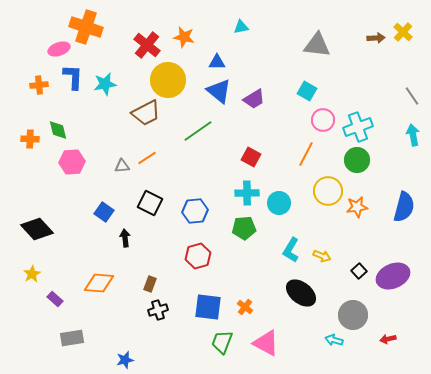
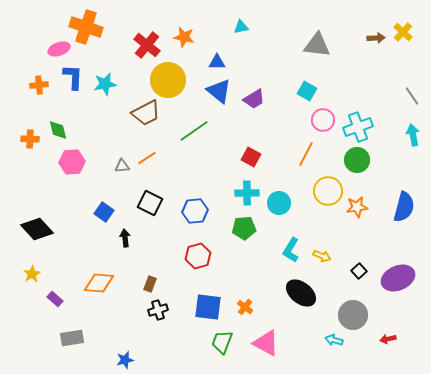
green line at (198, 131): moved 4 px left
purple ellipse at (393, 276): moved 5 px right, 2 px down
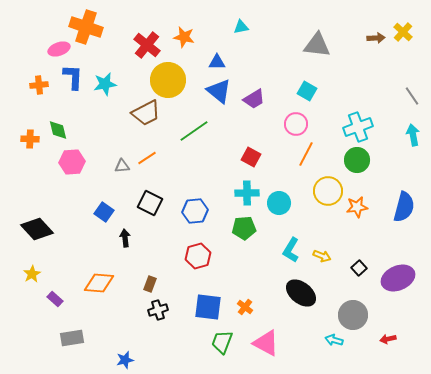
pink circle at (323, 120): moved 27 px left, 4 px down
black square at (359, 271): moved 3 px up
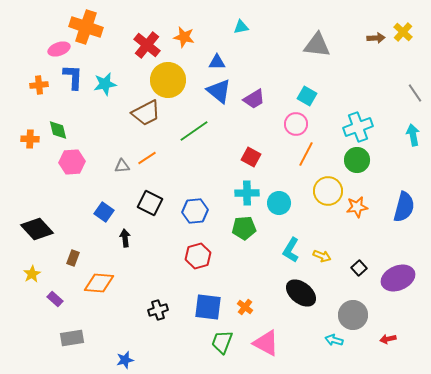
cyan square at (307, 91): moved 5 px down
gray line at (412, 96): moved 3 px right, 3 px up
brown rectangle at (150, 284): moved 77 px left, 26 px up
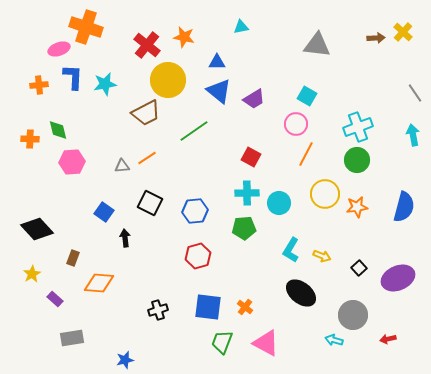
yellow circle at (328, 191): moved 3 px left, 3 px down
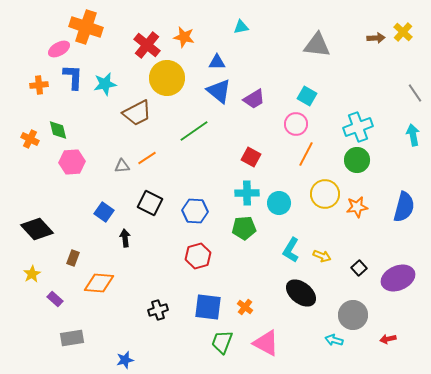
pink ellipse at (59, 49): rotated 10 degrees counterclockwise
yellow circle at (168, 80): moved 1 px left, 2 px up
brown trapezoid at (146, 113): moved 9 px left
orange cross at (30, 139): rotated 24 degrees clockwise
blue hexagon at (195, 211): rotated 10 degrees clockwise
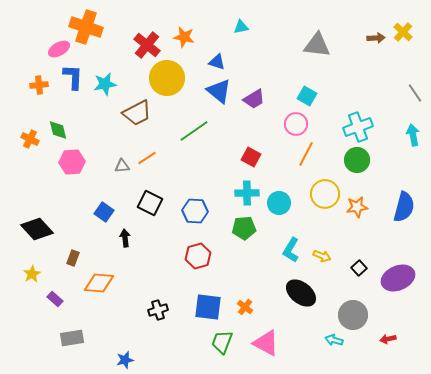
blue triangle at (217, 62): rotated 18 degrees clockwise
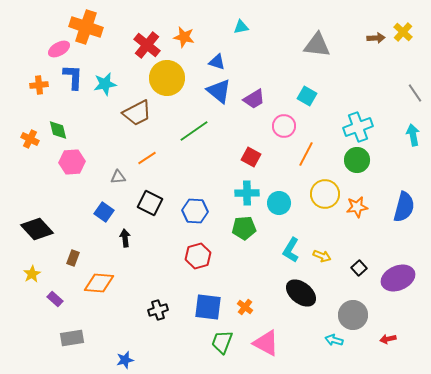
pink circle at (296, 124): moved 12 px left, 2 px down
gray triangle at (122, 166): moved 4 px left, 11 px down
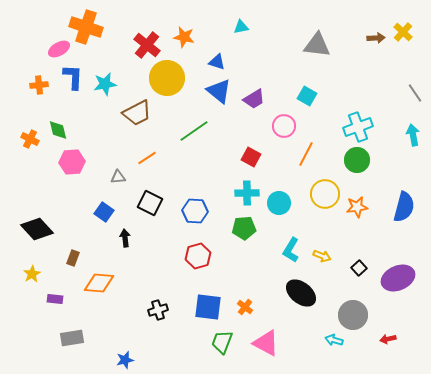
purple rectangle at (55, 299): rotated 35 degrees counterclockwise
